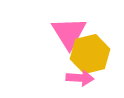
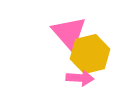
pink triangle: rotated 9 degrees counterclockwise
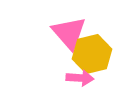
yellow hexagon: moved 2 px right
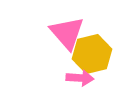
pink triangle: moved 2 px left
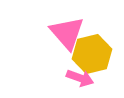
pink arrow: rotated 16 degrees clockwise
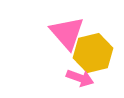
yellow hexagon: moved 1 px right, 1 px up
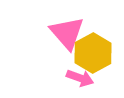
yellow hexagon: rotated 15 degrees counterclockwise
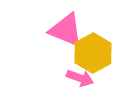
pink triangle: moved 1 px left, 3 px up; rotated 27 degrees counterclockwise
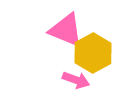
pink arrow: moved 4 px left, 2 px down
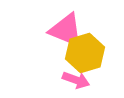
yellow hexagon: moved 8 px left; rotated 12 degrees clockwise
